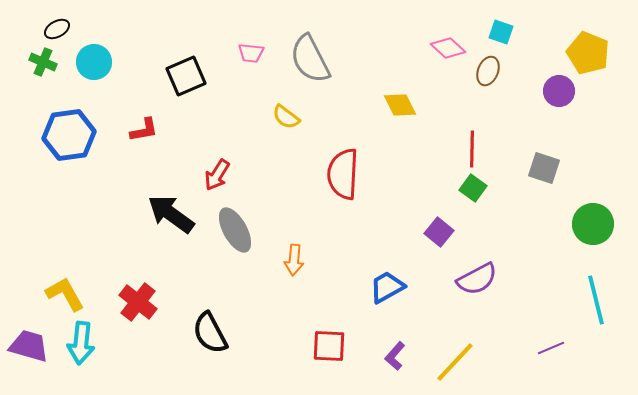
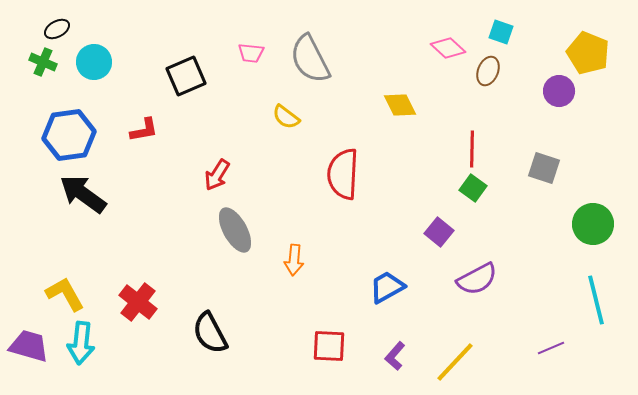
black arrow: moved 88 px left, 20 px up
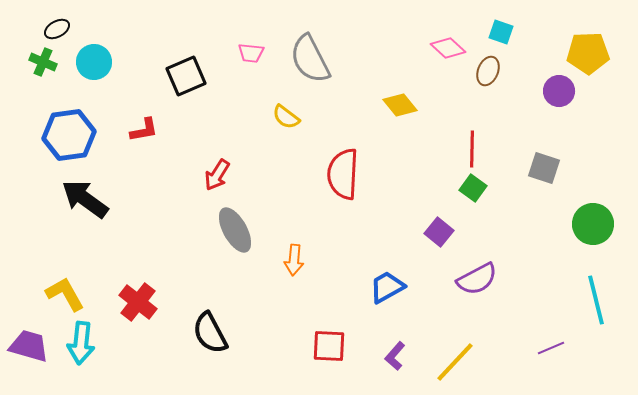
yellow pentagon: rotated 24 degrees counterclockwise
yellow diamond: rotated 12 degrees counterclockwise
black arrow: moved 2 px right, 5 px down
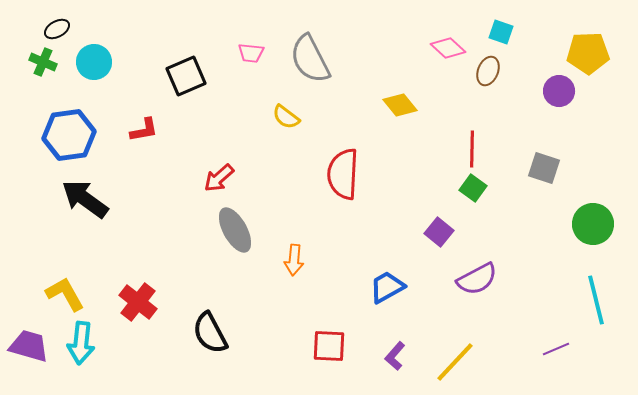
red arrow: moved 2 px right, 3 px down; rotated 16 degrees clockwise
purple line: moved 5 px right, 1 px down
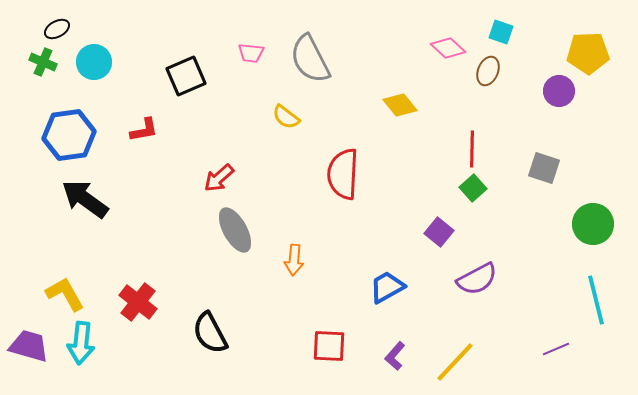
green square: rotated 12 degrees clockwise
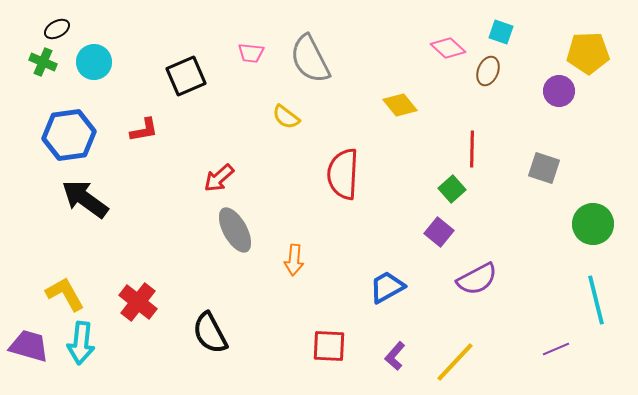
green square: moved 21 px left, 1 px down
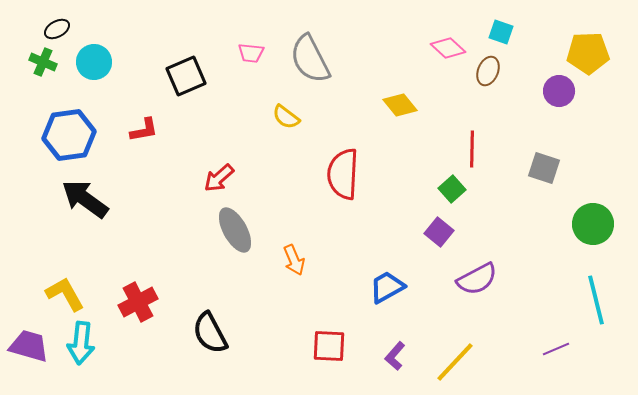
orange arrow: rotated 28 degrees counterclockwise
red cross: rotated 24 degrees clockwise
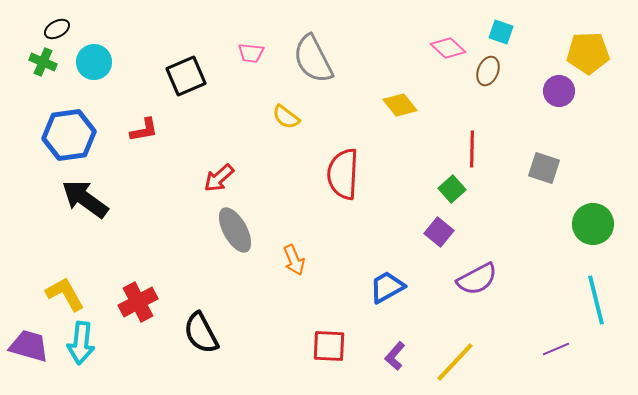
gray semicircle: moved 3 px right
black semicircle: moved 9 px left
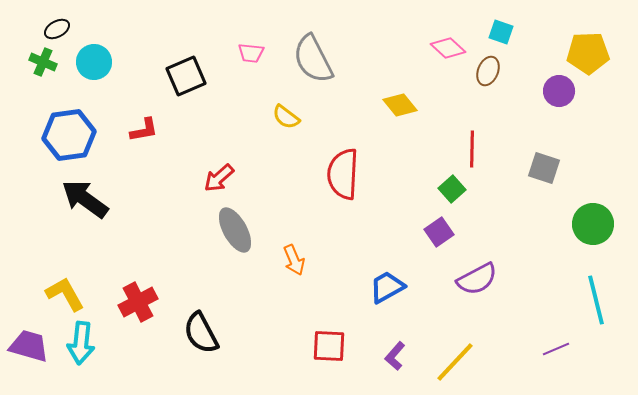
purple square: rotated 16 degrees clockwise
